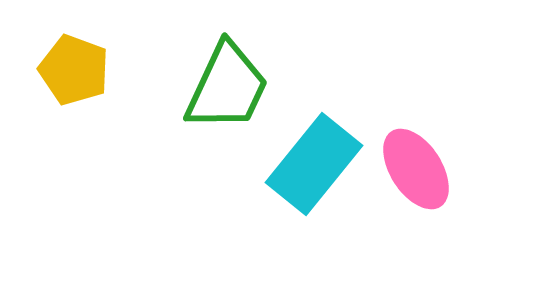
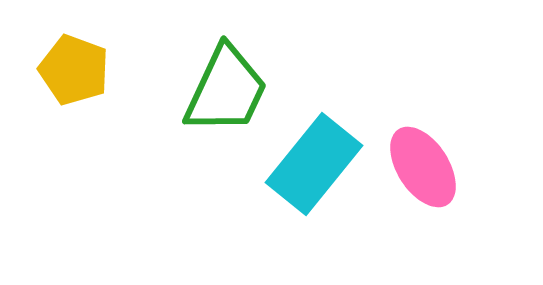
green trapezoid: moved 1 px left, 3 px down
pink ellipse: moved 7 px right, 2 px up
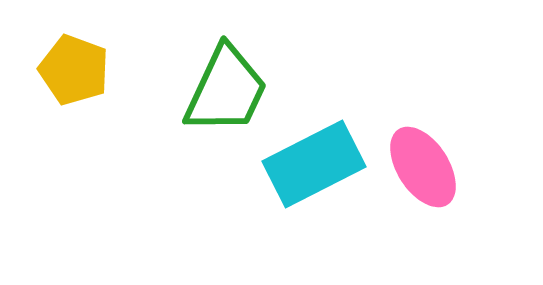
cyan rectangle: rotated 24 degrees clockwise
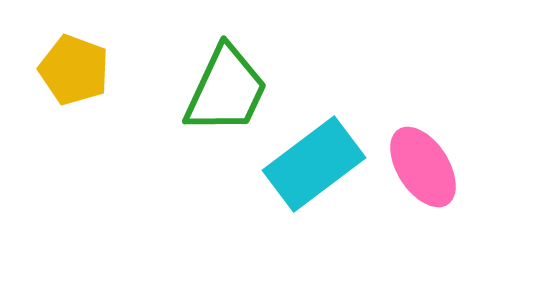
cyan rectangle: rotated 10 degrees counterclockwise
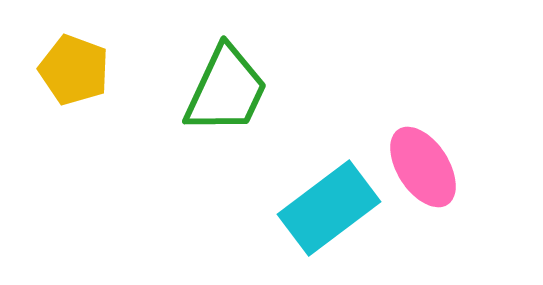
cyan rectangle: moved 15 px right, 44 px down
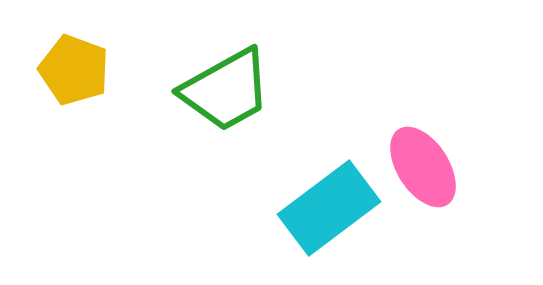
green trapezoid: rotated 36 degrees clockwise
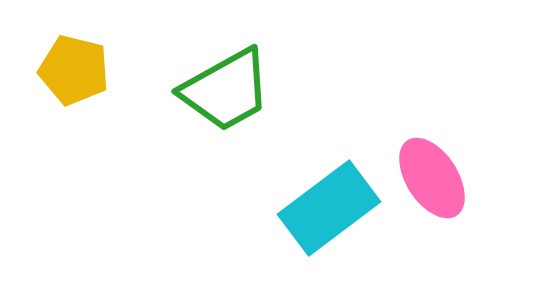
yellow pentagon: rotated 6 degrees counterclockwise
pink ellipse: moved 9 px right, 11 px down
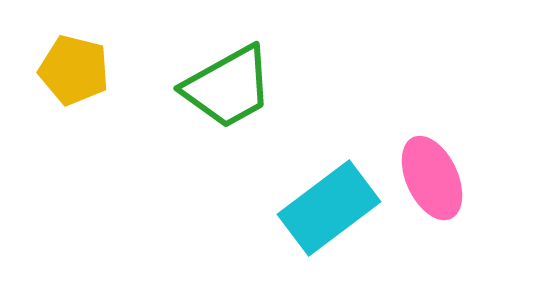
green trapezoid: moved 2 px right, 3 px up
pink ellipse: rotated 8 degrees clockwise
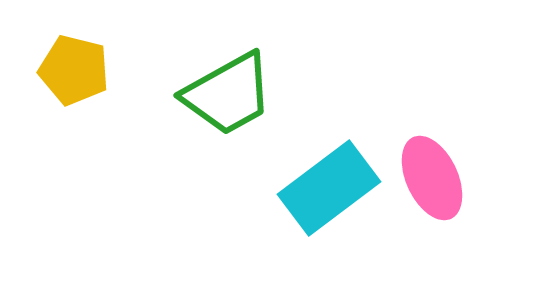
green trapezoid: moved 7 px down
cyan rectangle: moved 20 px up
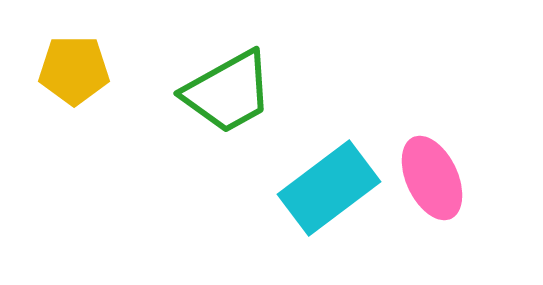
yellow pentagon: rotated 14 degrees counterclockwise
green trapezoid: moved 2 px up
